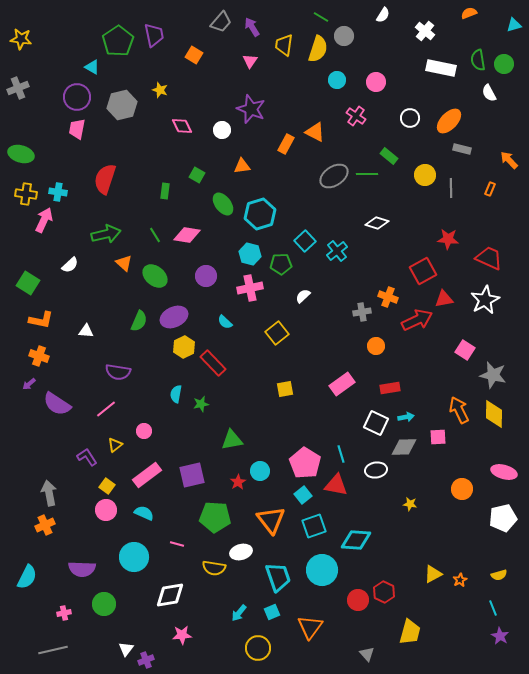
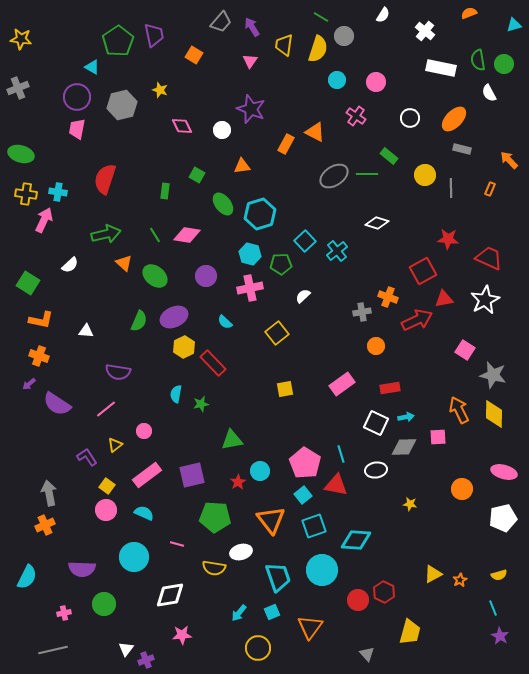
orange ellipse at (449, 121): moved 5 px right, 2 px up
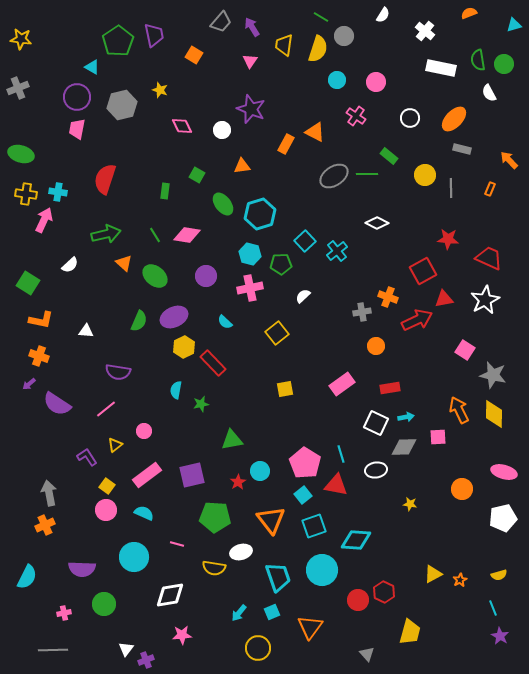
white diamond at (377, 223): rotated 10 degrees clockwise
cyan semicircle at (176, 394): moved 4 px up
gray line at (53, 650): rotated 12 degrees clockwise
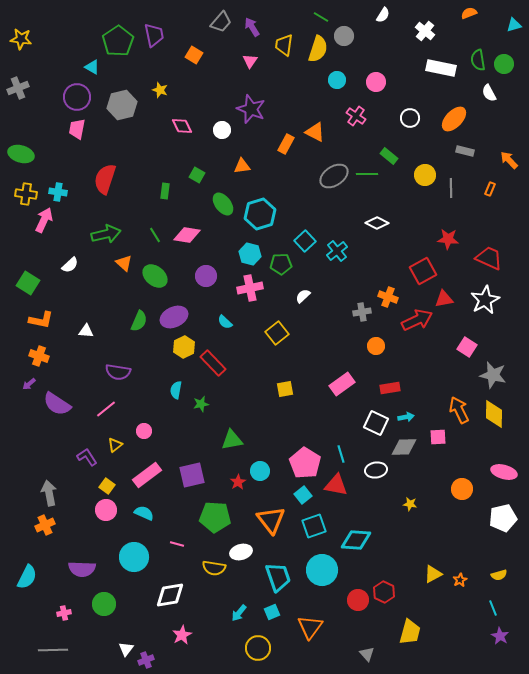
gray rectangle at (462, 149): moved 3 px right, 2 px down
pink square at (465, 350): moved 2 px right, 3 px up
pink star at (182, 635): rotated 24 degrees counterclockwise
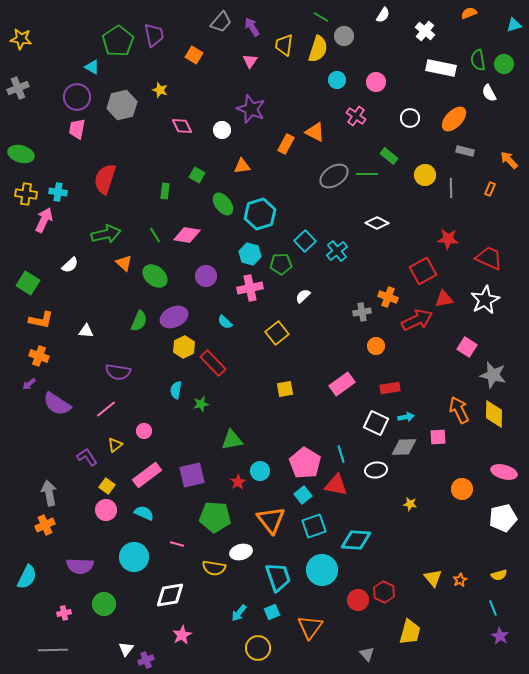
purple semicircle at (82, 569): moved 2 px left, 3 px up
yellow triangle at (433, 574): moved 4 px down; rotated 42 degrees counterclockwise
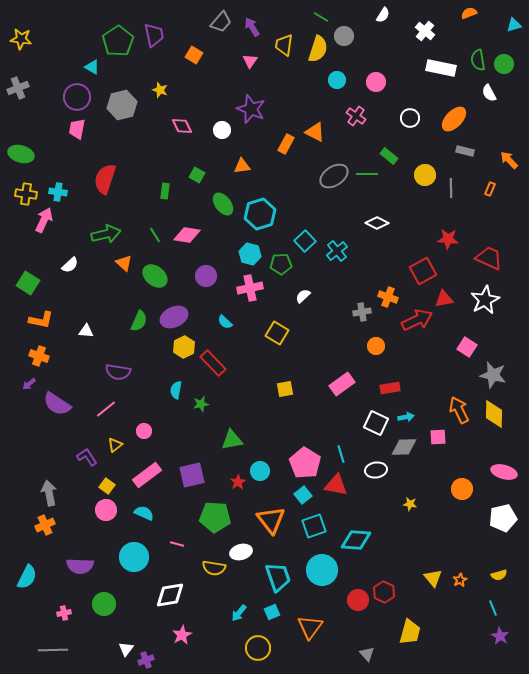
yellow square at (277, 333): rotated 20 degrees counterclockwise
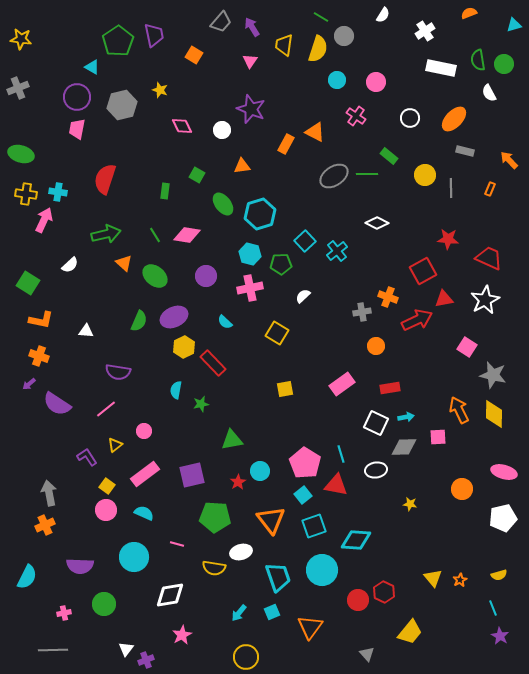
white cross at (425, 31): rotated 18 degrees clockwise
pink rectangle at (147, 475): moved 2 px left, 1 px up
yellow trapezoid at (410, 632): rotated 24 degrees clockwise
yellow circle at (258, 648): moved 12 px left, 9 px down
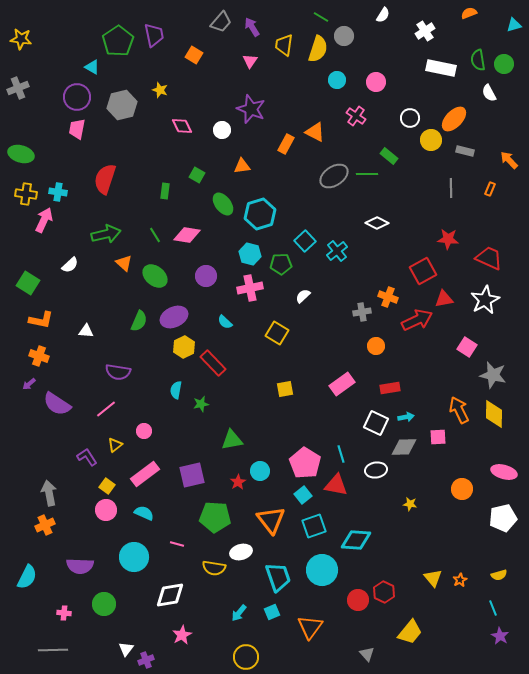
yellow circle at (425, 175): moved 6 px right, 35 px up
pink cross at (64, 613): rotated 16 degrees clockwise
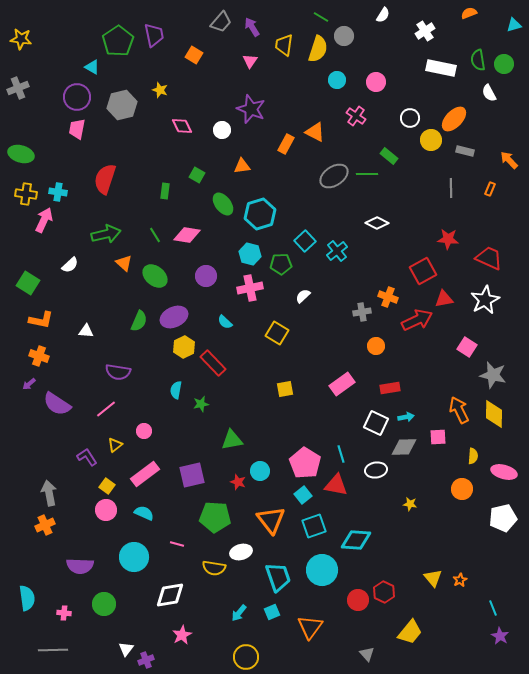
red star at (238, 482): rotated 21 degrees counterclockwise
yellow semicircle at (499, 575): moved 26 px left, 119 px up; rotated 70 degrees counterclockwise
cyan semicircle at (27, 577): moved 21 px down; rotated 35 degrees counterclockwise
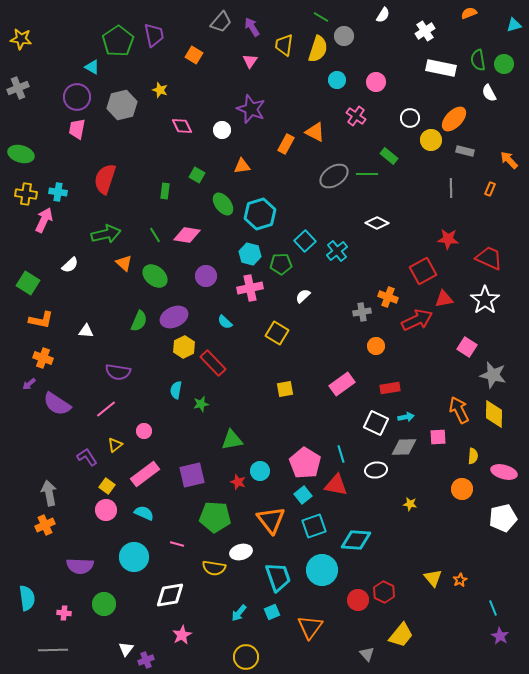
white star at (485, 300): rotated 8 degrees counterclockwise
orange cross at (39, 356): moved 4 px right, 2 px down
yellow trapezoid at (410, 632): moved 9 px left, 3 px down
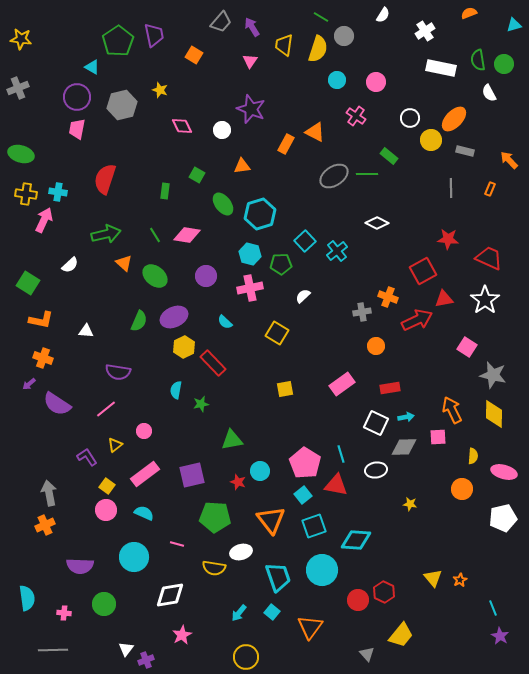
orange arrow at (459, 410): moved 7 px left
cyan square at (272, 612): rotated 28 degrees counterclockwise
